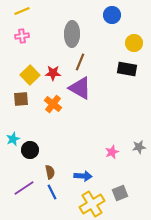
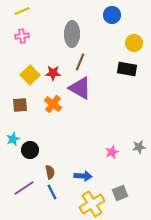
brown square: moved 1 px left, 6 px down
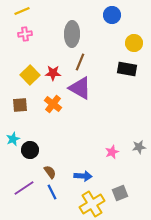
pink cross: moved 3 px right, 2 px up
brown semicircle: rotated 24 degrees counterclockwise
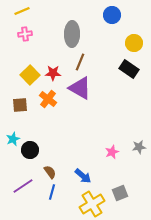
black rectangle: moved 2 px right; rotated 24 degrees clockwise
orange cross: moved 5 px left, 5 px up
blue arrow: rotated 36 degrees clockwise
purple line: moved 1 px left, 2 px up
blue line: rotated 42 degrees clockwise
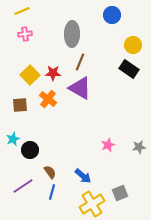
yellow circle: moved 1 px left, 2 px down
pink star: moved 4 px left, 7 px up
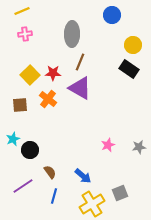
blue line: moved 2 px right, 4 px down
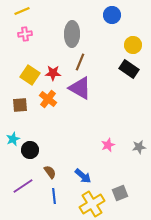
yellow square: rotated 12 degrees counterclockwise
blue line: rotated 21 degrees counterclockwise
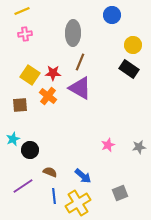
gray ellipse: moved 1 px right, 1 px up
orange cross: moved 3 px up
brown semicircle: rotated 32 degrees counterclockwise
yellow cross: moved 14 px left, 1 px up
